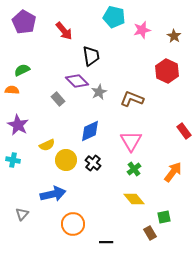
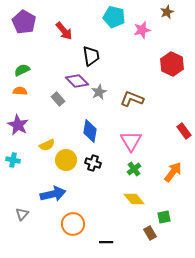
brown star: moved 7 px left, 24 px up; rotated 16 degrees clockwise
red hexagon: moved 5 px right, 7 px up
orange semicircle: moved 8 px right, 1 px down
blue diamond: rotated 55 degrees counterclockwise
black cross: rotated 21 degrees counterclockwise
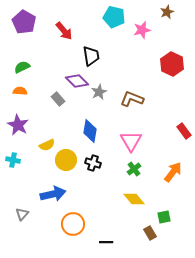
green semicircle: moved 3 px up
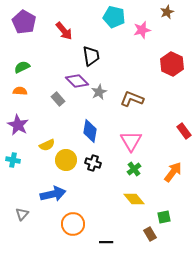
brown rectangle: moved 1 px down
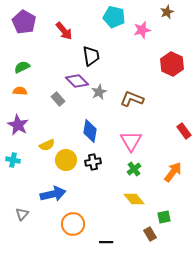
black cross: moved 1 px up; rotated 28 degrees counterclockwise
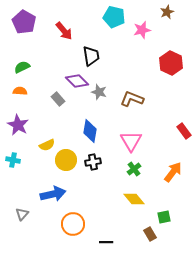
red hexagon: moved 1 px left, 1 px up
gray star: rotated 28 degrees counterclockwise
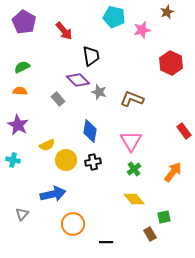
purple diamond: moved 1 px right, 1 px up
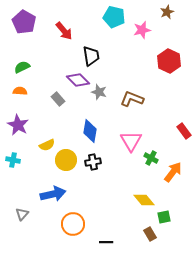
red hexagon: moved 2 px left, 2 px up
green cross: moved 17 px right, 11 px up; rotated 24 degrees counterclockwise
yellow diamond: moved 10 px right, 1 px down
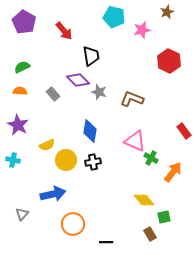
gray rectangle: moved 5 px left, 5 px up
pink triangle: moved 4 px right; rotated 35 degrees counterclockwise
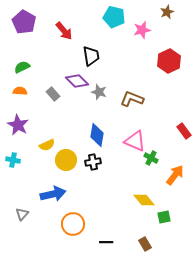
red hexagon: rotated 10 degrees clockwise
purple diamond: moved 1 px left, 1 px down
blue diamond: moved 7 px right, 4 px down
orange arrow: moved 2 px right, 3 px down
brown rectangle: moved 5 px left, 10 px down
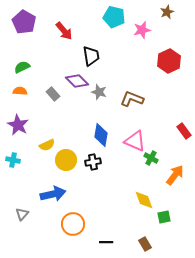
blue diamond: moved 4 px right
yellow diamond: rotated 20 degrees clockwise
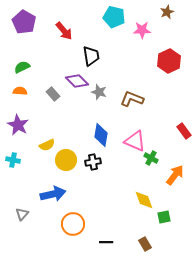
pink star: rotated 12 degrees clockwise
